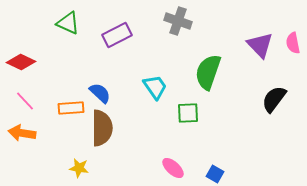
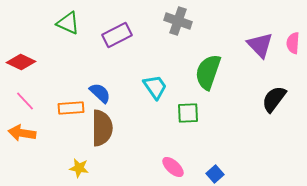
pink semicircle: rotated 15 degrees clockwise
pink ellipse: moved 1 px up
blue square: rotated 18 degrees clockwise
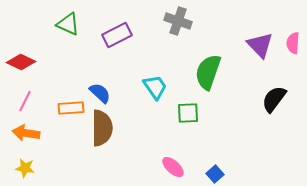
green triangle: moved 1 px down
pink line: rotated 70 degrees clockwise
orange arrow: moved 4 px right
yellow star: moved 54 px left
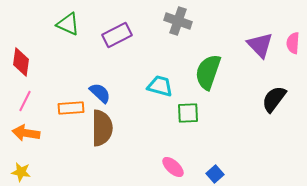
red diamond: rotated 72 degrees clockwise
cyan trapezoid: moved 5 px right, 1 px up; rotated 40 degrees counterclockwise
yellow star: moved 4 px left, 4 px down
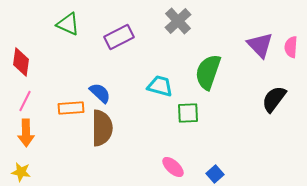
gray cross: rotated 28 degrees clockwise
purple rectangle: moved 2 px right, 2 px down
pink semicircle: moved 2 px left, 4 px down
orange arrow: rotated 100 degrees counterclockwise
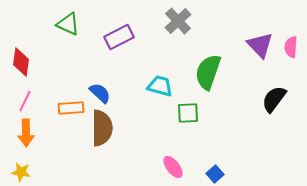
pink ellipse: rotated 10 degrees clockwise
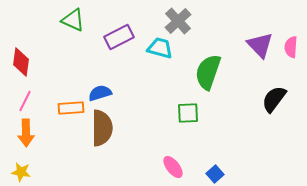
green triangle: moved 5 px right, 4 px up
cyan trapezoid: moved 38 px up
blue semicircle: rotated 60 degrees counterclockwise
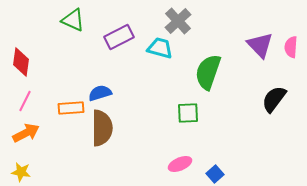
orange arrow: rotated 116 degrees counterclockwise
pink ellipse: moved 7 px right, 3 px up; rotated 75 degrees counterclockwise
